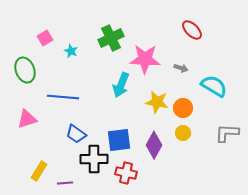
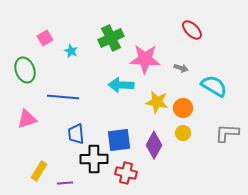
cyan arrow: rotated 70 degrees clockwise
blue trapezoid: rotated 50 degrees clockwise
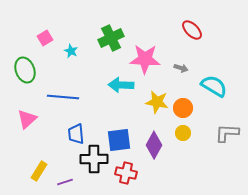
pink triangle: rotated 25 degrees counterclockwise
purple line: moved 1 px up; rotated 14 degrees counterclockwise
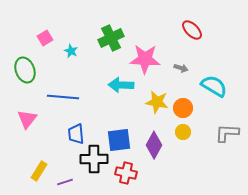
pink triangle: rotated 10 degrees counterclockwise
yellow circle: moved 1 px up
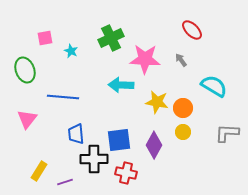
pink square: rotated 21 degrees clockwise
gray arrow: moved 8 px up; rotated 144 degrees counterclockwise
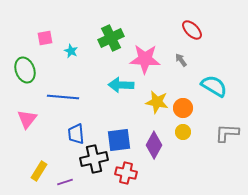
black cross: rotated 12 degrees counterclockwise
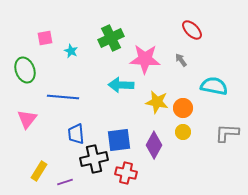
cyan semicircle: rotated 20 degrees counterclockwise
